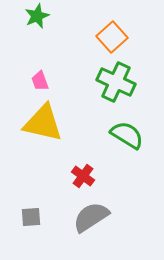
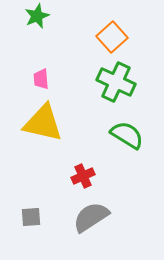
pink trapezoid: moved 1 px right, 2 px up; rotated 15 degrees clockwise
red cross: rotated 30 degrees clockwise
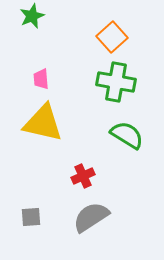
green star: moved 5 px left
green cross: rotated 15 degrees counterclockwise
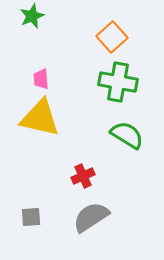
green cross: moved 2 px right
yellow triangle: moved 3 px left, 5 px up
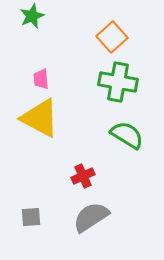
yellow triangle: rotated 15 degrees clockwise
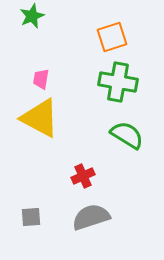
orange square: rotated 24 degrees clockwise
pink trapezoid: rotated 15 degrees clockwise
gray semicircle: rotated 15 degrees clockwise
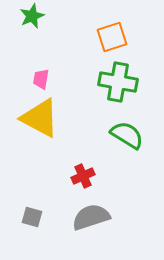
gray square: moved 1 px right; rotated 20 degrees clockwise
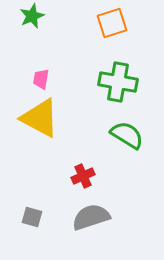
orange square: moved 14 px up
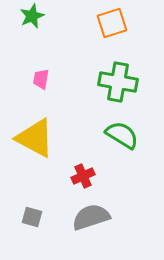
yellow triangle: moved 5 px left, 20 px down
green semicircle: moved 5 px left
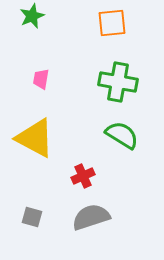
orange square: rotated 12 degrees clockwise
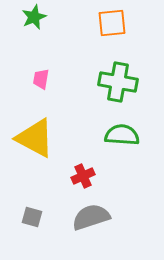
green star: moved 2 px right, 1 px down
green semicircle: rotated 28 degrees counterclockwise
